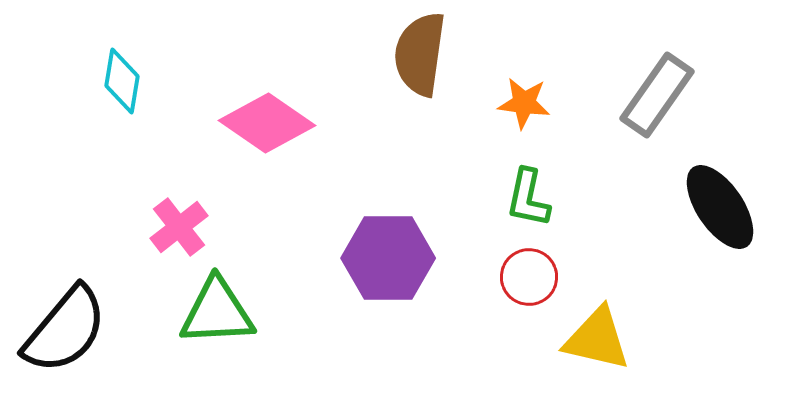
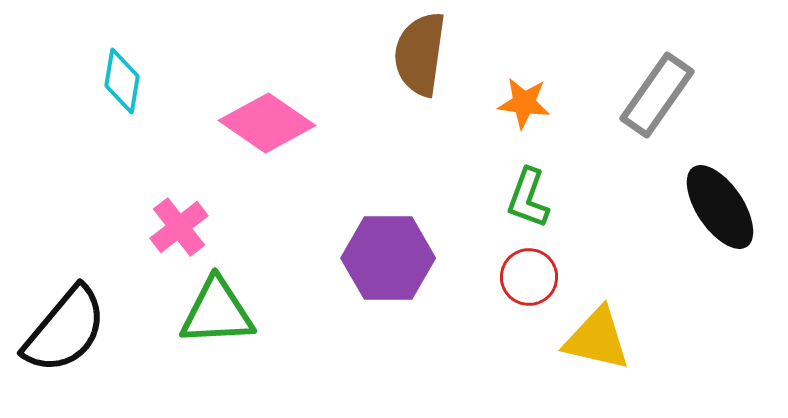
green L-shape: rotated 8 degrees clockwise
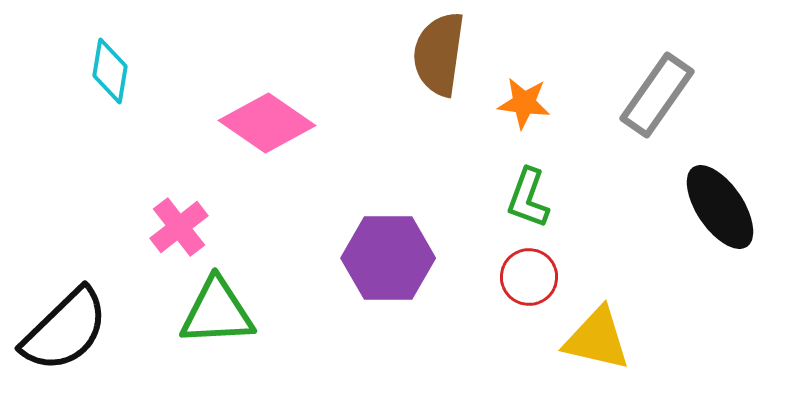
brown semicircle: moved 19 px right
cyan diamond: moved 12 px left, 10 px up
black semicircle: rotated 6 degrees clockwise
